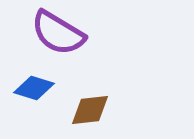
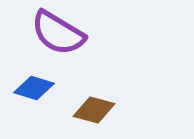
brown diamond: moved 4 px right; rotated 21 degrees clockwise
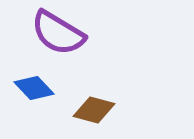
blue diamond: rotated 30 degrees clockwise
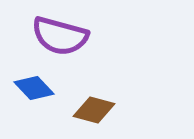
purple semicircle: moved 2 px right, 3 px down; rotated 16 degrees counterclockwise
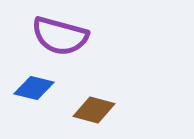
blue diamond: rotated 33 degrees counterclockwise
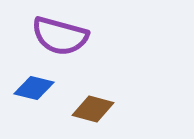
brown diamond: moved 1 px left, 1 px up
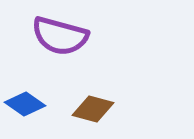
blue diamond: moved 9 px left, 16 px down; rotated 21 degrees clockwise
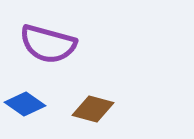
purple semicircle: moved 12 px left, 8 px down
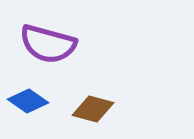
blue diamond: moved 3 px right, 3 px up
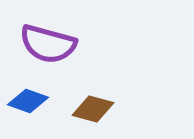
blue diamond: rotated 15 degrees counterclockwise
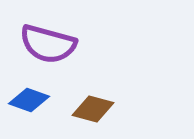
blue diamond: moved 1 px right, 1 px up
